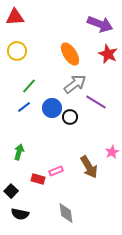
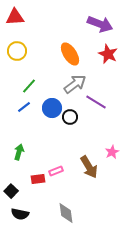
red rectangle: rotated 24 degrees counterclockwise
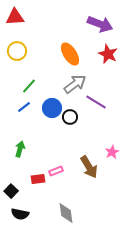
green arrow: moved 1 px right, 3 px up
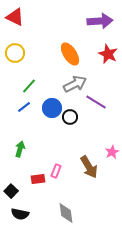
red triangle: rotated 30 degrees clockwise
purple arrow: moved 3 px up; rotated 25 degrees counterclockwise
yellow circle: moved 2 px left, 2 px down
gray arrow: rotated 10 degrees clockwise
pink rectangle: rotated 48 degrees counterclockwise
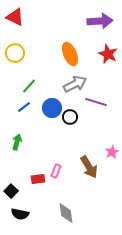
orange ellipse: rotated 10 degrees clockwise
purple line: rotated 15 degrees counterclockwise
green arrow: moved 3 px left, 7 px up
